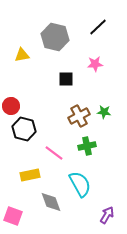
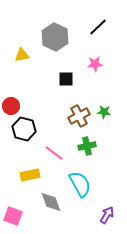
gray hexagon: rotated 12 degrees clockwise
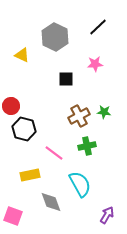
yellow triangle: rotated 35 degrees clockwise
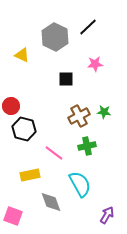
black line: moved 10 px left
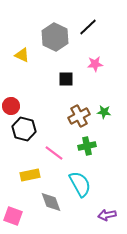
purple arrow: rotated 132 degrees counterclockwise
